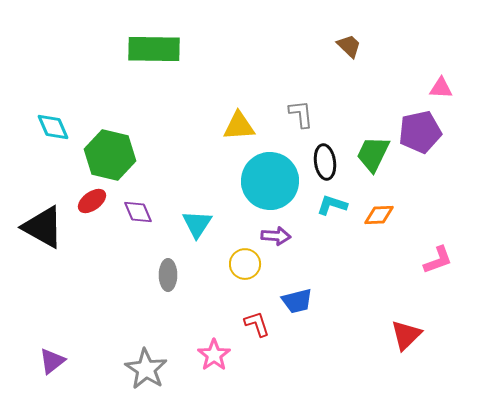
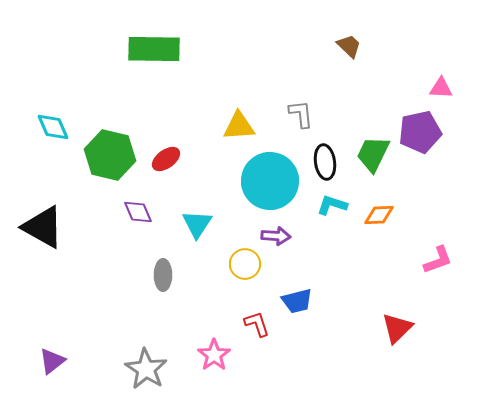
red ellipse: moved 74 px right, 42 px up
gray ellipse: moved 5 px left
red triangle: moved 9 px left, 7 px up
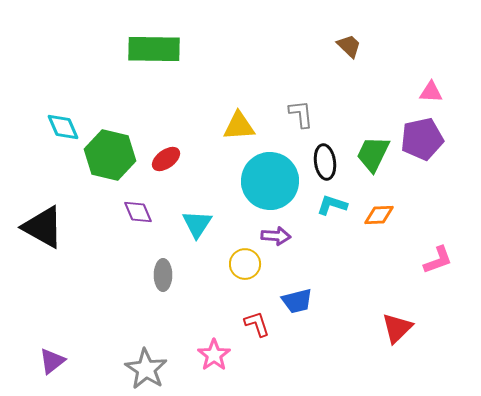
pink triangle: moved 10 px left, 4 px down
cyan diamond: moved 10 px right
purple pentagon: moved 2 px right, 7 px down
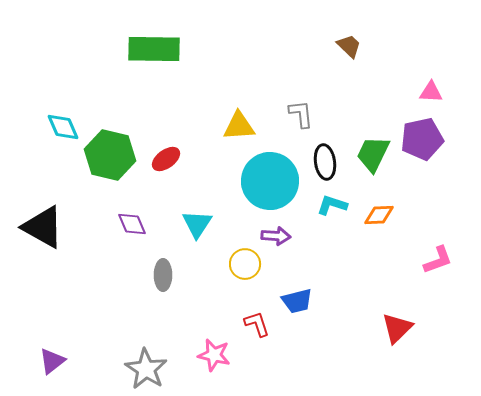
purple diamond: moved 6 px left, 12 px down
pink star: rotated 24 degrees counterclockwise
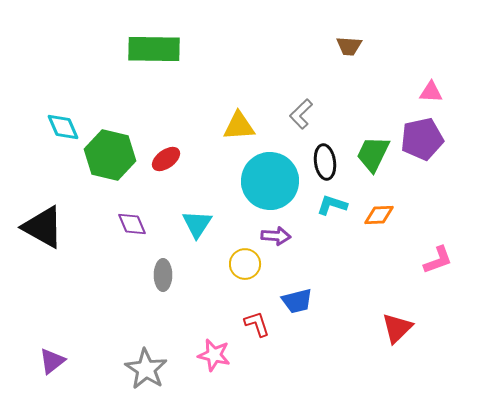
brown trapezoid: rotated 140 degrees clockwise
gray L-shape: rotated 128 degrees counterclockwise
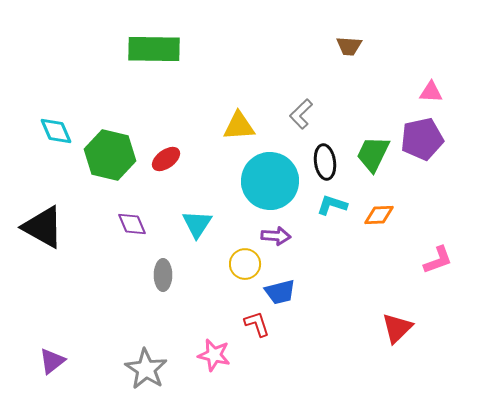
cyan diamond: moved 7 px left, 4 px down
blue trapezoid: moved 17 px left, 9 px up
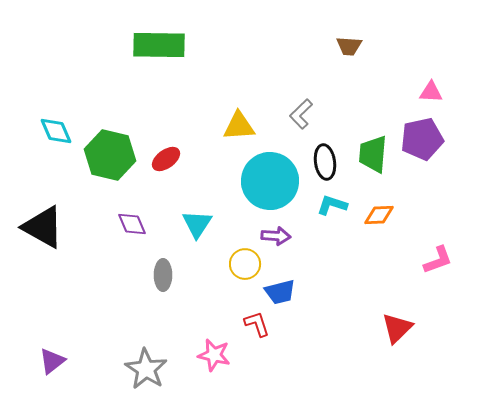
green rectangle: moved 5 px right, 4 px up
green trapezoid: rotated 21 degrees counterclockwise
